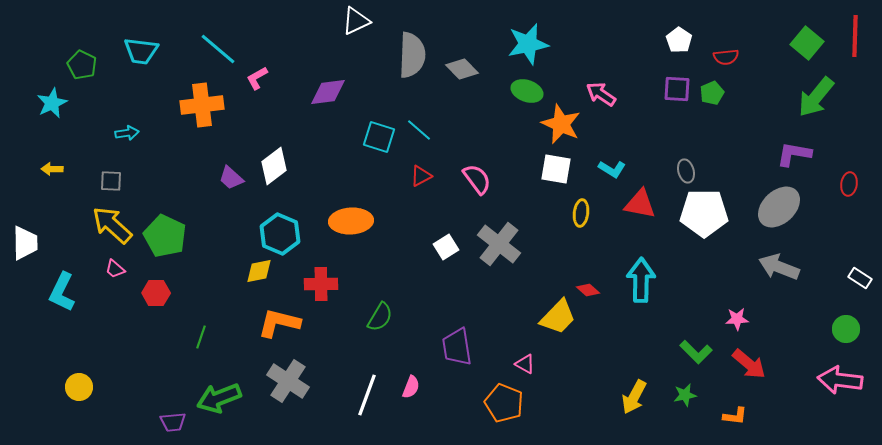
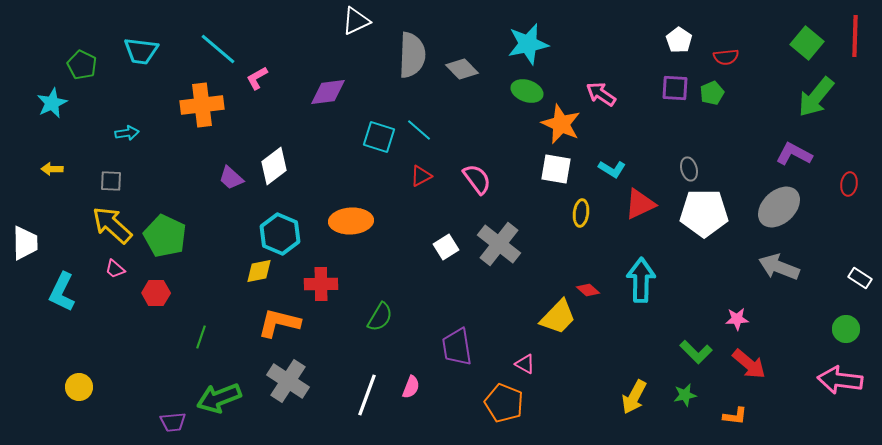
purple square at (677, 89): moved 2 px left, 1 px up
purple L-shape at (794, 154): rotated 18 degrees clockwise
gray ellipse at (686, 171): moved 3 px right, 2 px up
red triangle at (640, 204): rotated 36 degrees counterclockwise
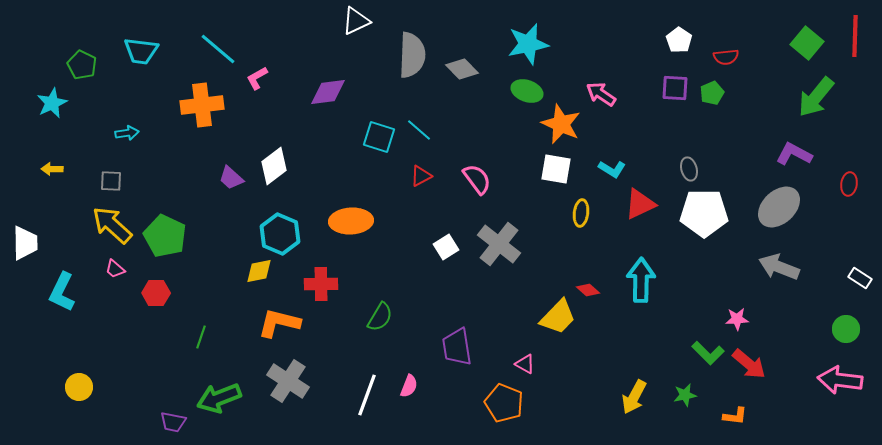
green L-shape at (696, 352): moved 12 px right, 1 px down
pink semicircle at (411, 387): moved 2 px left, 1 px up
purple trapezoid at (173, 422): rotated 16 degrees clockwise
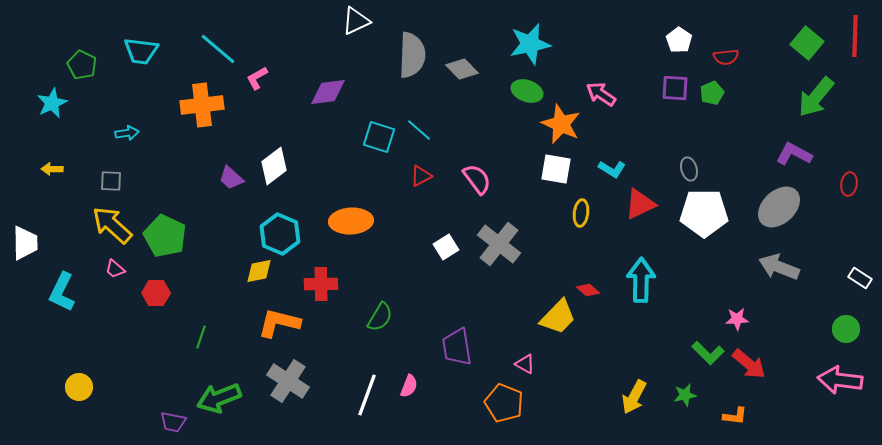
cyan star at (528, 44): moved 2 px right
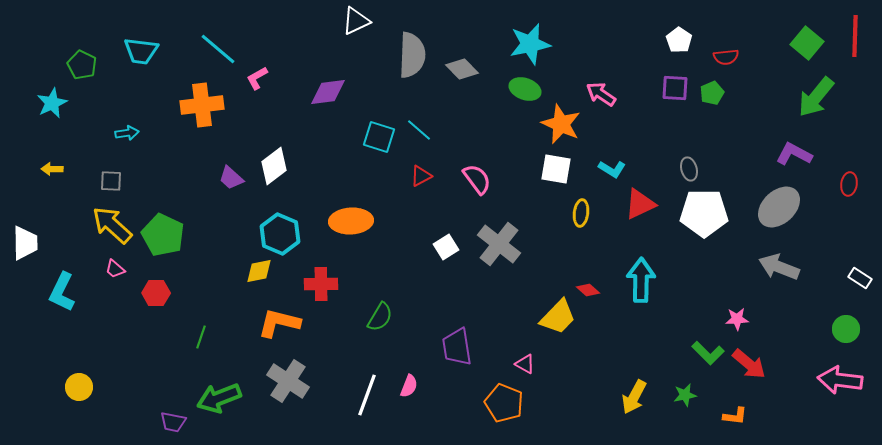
green ellipse at (527, 91): moved 2 px left, 2 px up
green pentagon at (165, 236): moved 2 px left, 1 px up
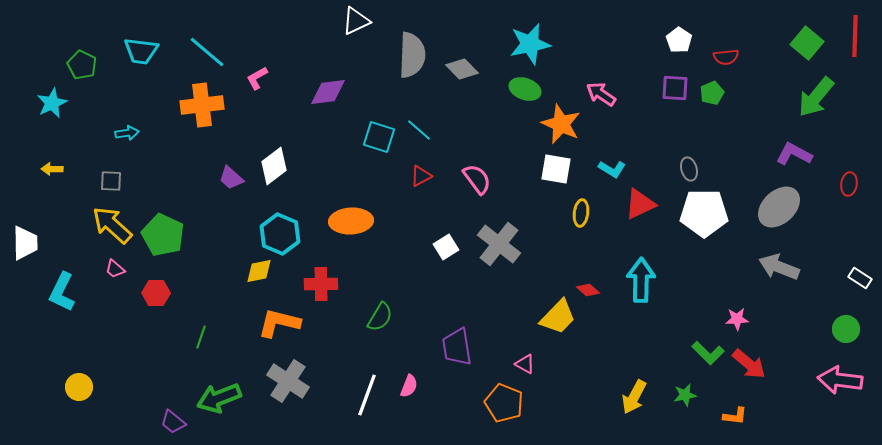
cyan line at (218, 49): moved 11 px left, 3 px down
purple trapezoid at (173, 422): rotated 28 degrees clockwise
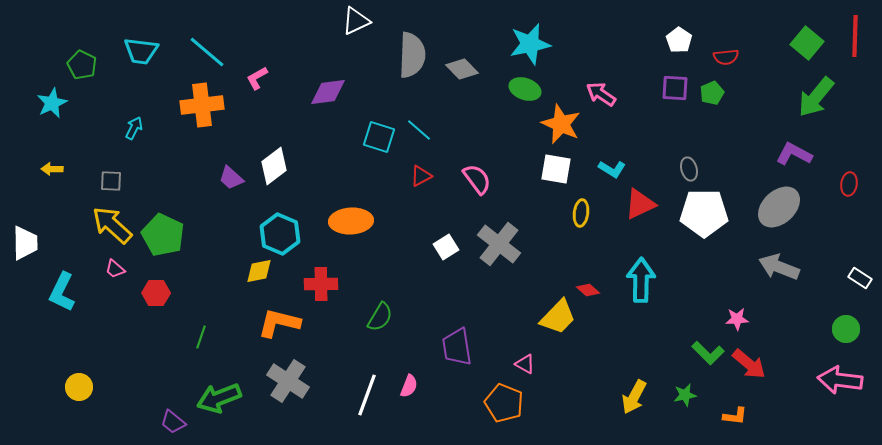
cyan arrow at (127, 133): moved 7 px right, 5 px up; rotated 55 degrees counterclockwise
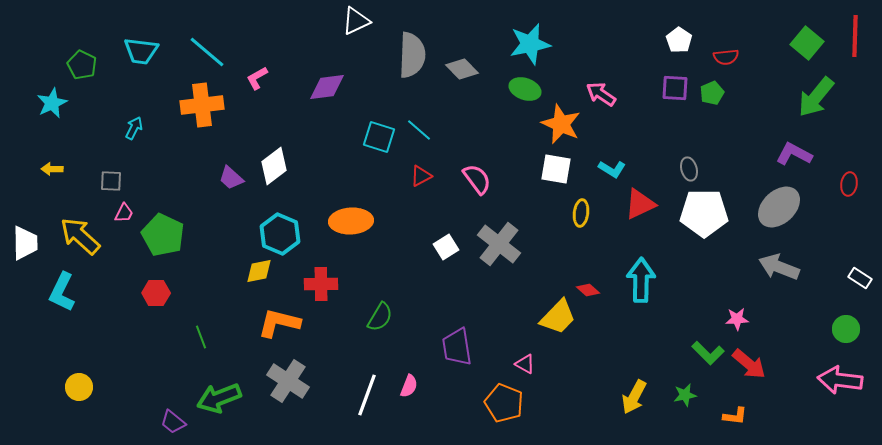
purple diamond at (328, 92): moved 1 px left, 5 px up
yellow arrow at (112, 225): moved 32 px left, 11 px down
pink trapezoid at (115, 269): moved 9 px right, 56 px up; rotated 105 degrees counterclockwise
green line at (201, 337): rotated 40 degrees counterclockwise
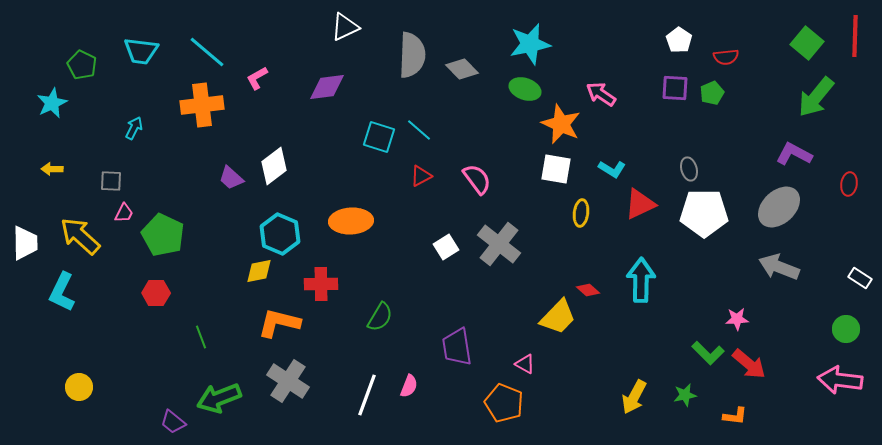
white triangle at (356, 21): moved 11 px left, 6 px down
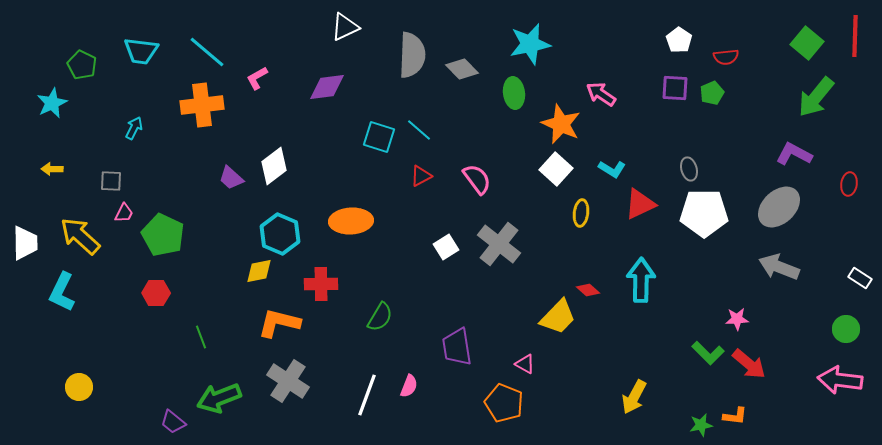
green ellipse at (525, 89): moved 11 px left, 4 px down; rotated 64 degrees clockwise
white square at (556, 169): rotated 32 degrees clockwise
green star at (685, 395): moved 16 px right, 30 px down
